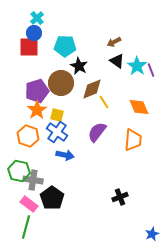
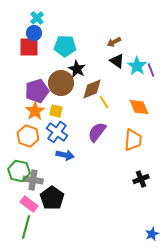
black star: moved 2 px left, 3 px down
orange star: moved 2 px left, 1 px down
yellow square: moved 1 px left, 4 px up
black cross: moved 21 px right, 18 px up
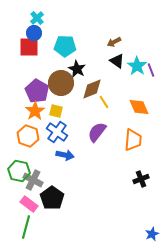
purple pentagon: rotated 25 degrees counterclockwise
gray cross: rotated 18 degrees clockwise
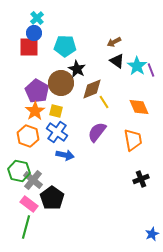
orange trapezoid: rotated 15 degrees counterclockwise
gray cross: rotated 12 degrees clockwise
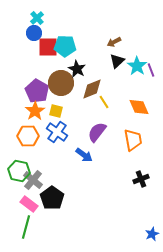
red square: moved 19 px right
black triangle: rotated 42 degrees clockwise
orange hexagon: rotated 20 degrees counterclockwise
blue arrow: moved 19 px right; rotated 24 degrees clockwise
